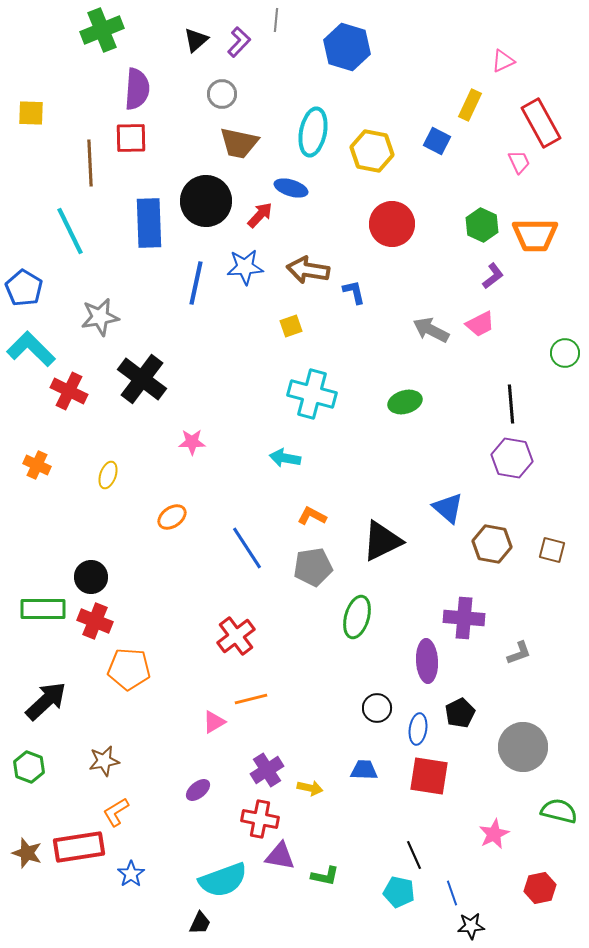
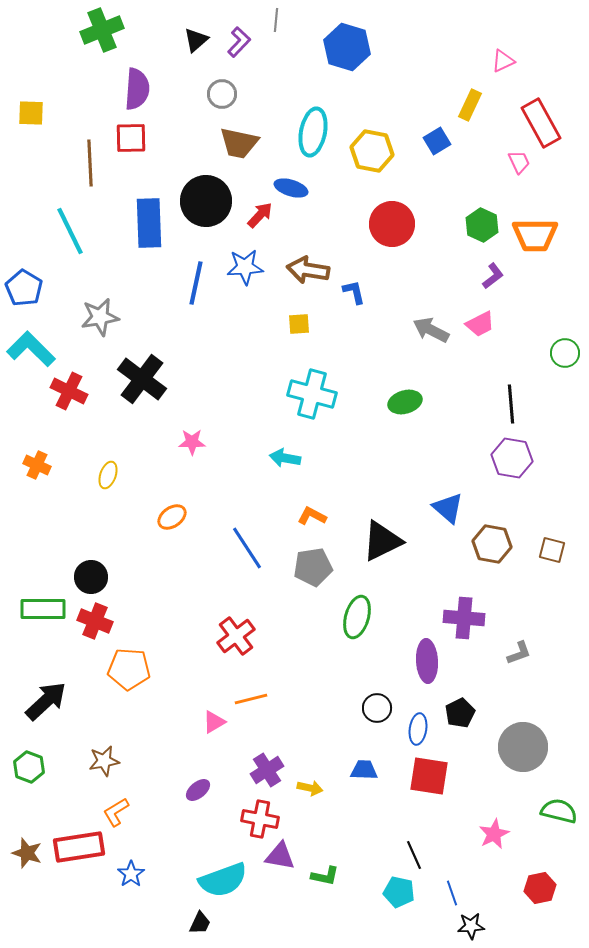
blue square at (437, 141): rotated 32 degrees clockwise
yellow square at (291, 326): moved 8 px right, 2 px up; rotated 15 degrees clockwise
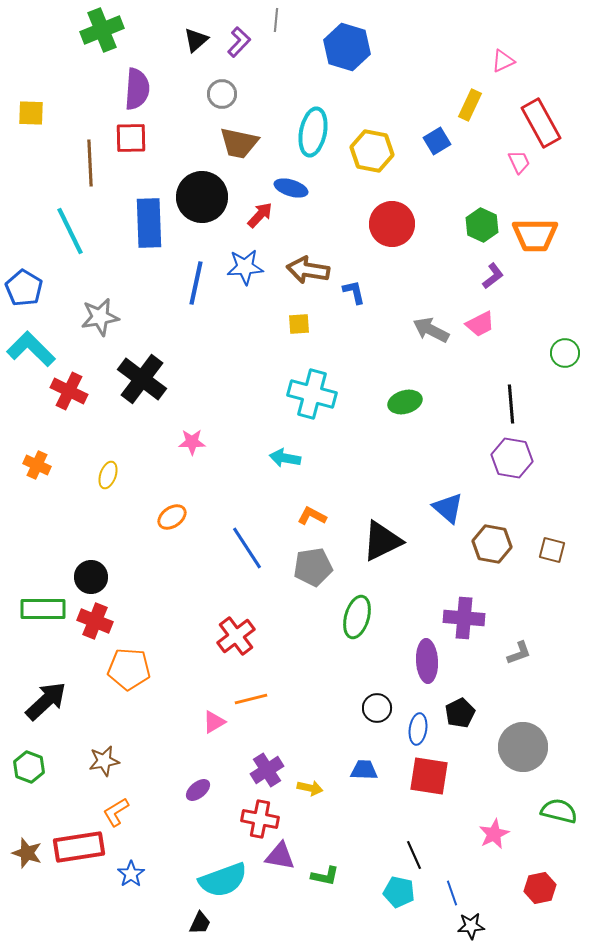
black circle at (206, 201): moved 4 px left, 4 px up
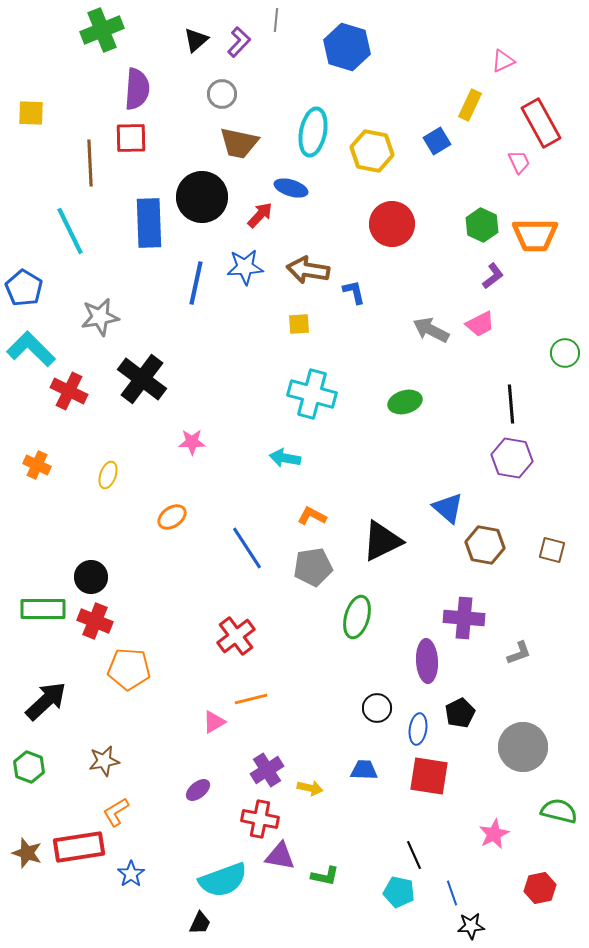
brown hexagon at (492, 544): moved 7 px left, 1 px down
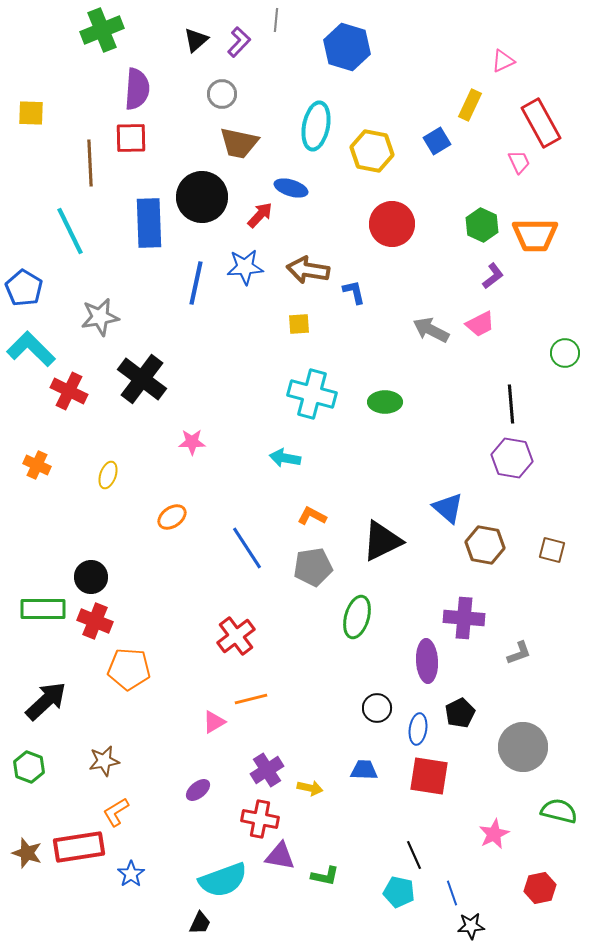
cyan ellipse at (313, 132): moved 3 px right, 6 px up
green ellipse at (405, 402): moved 20 px left; rotated 16 degrees clockwise
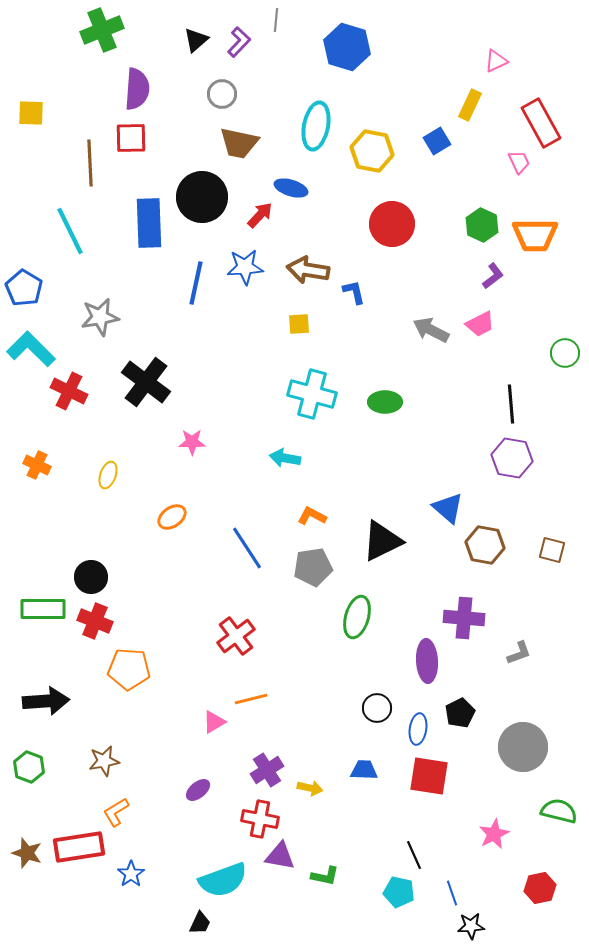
pink triangle at (503, 61): moved 7 px left
black cross at (142, 379): moved 4 px right, 3 px down
black arrow at (46, 701): rotated 39 degrees clockwise
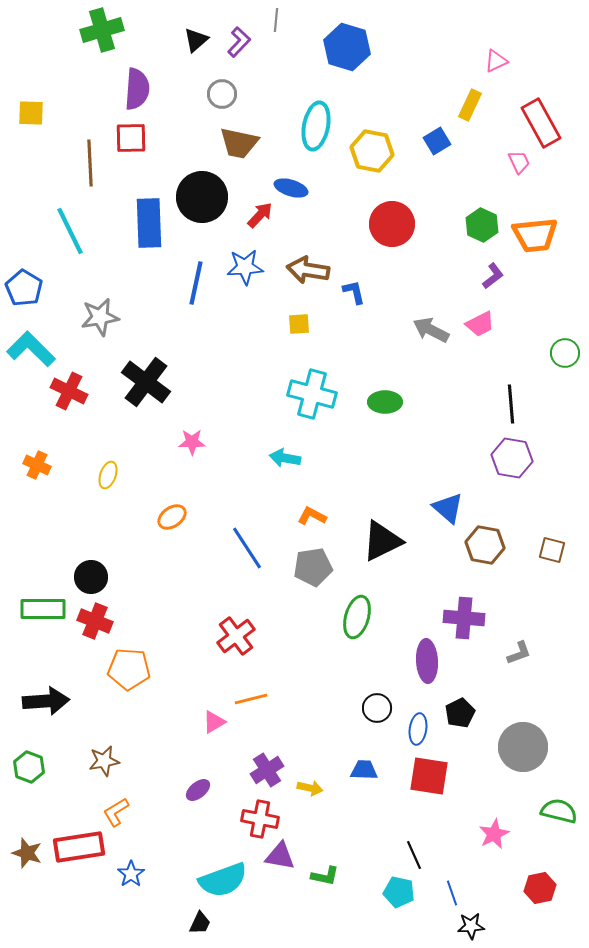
green cross at (102, 30): rotated 6 degrees clockwise
orange trapezoid at (535, 235): rotated 6 degrees counterclockwise
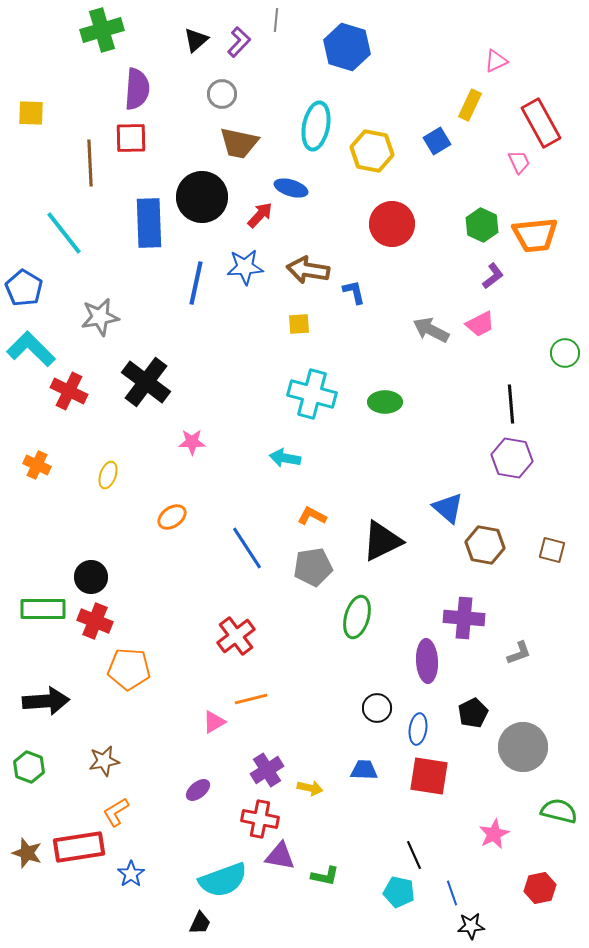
cyan line at (70, 231): moved 6 px left, 2 px down; rotated 12 degrees counterclockwise
black pentagon at (460, 713): moved 13 px right
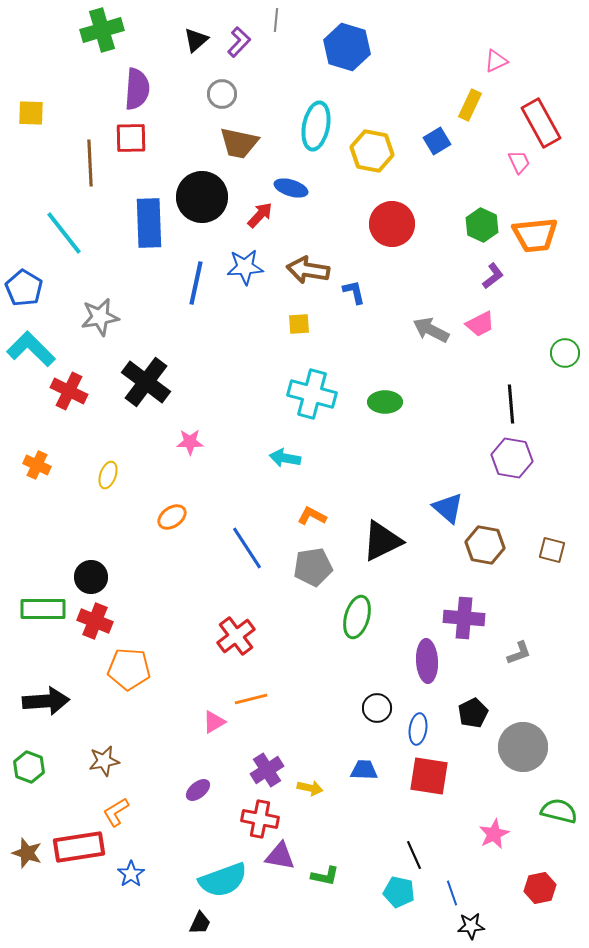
pink star at (192, 442): moved 2 px left
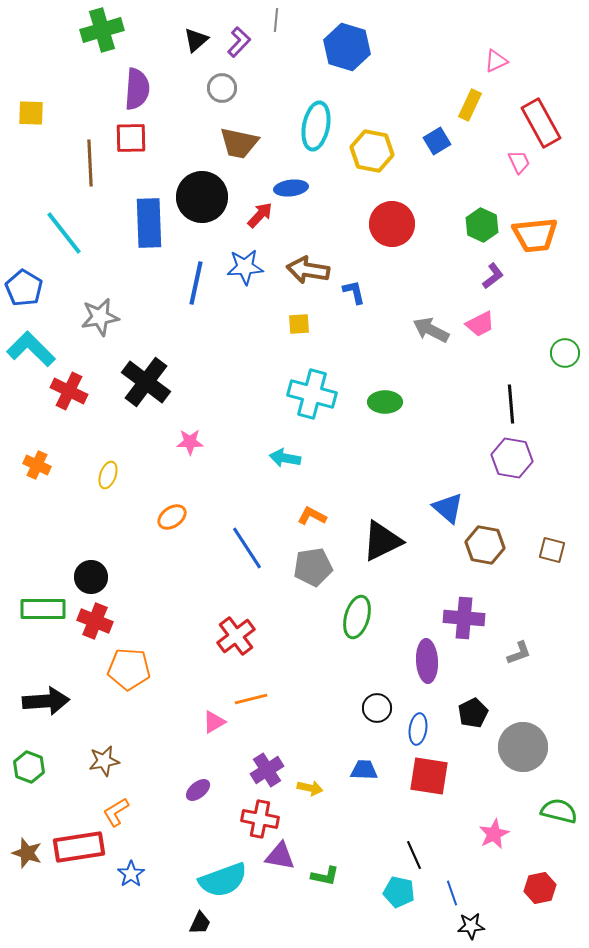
gray circle at (222, 94): moved 6 px up
blue ellipse at (291, 188): rotated 24 degrees counterclockwise
